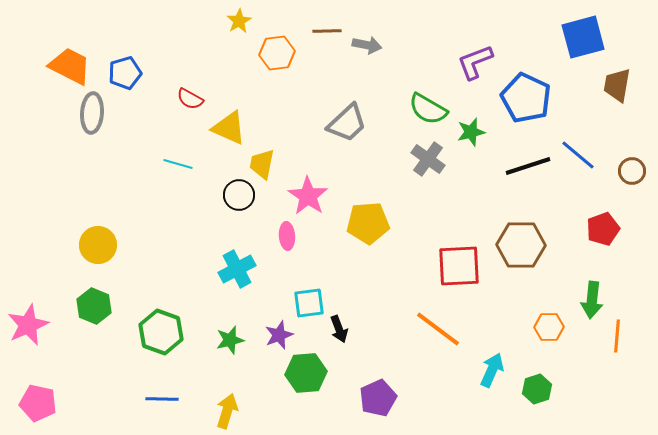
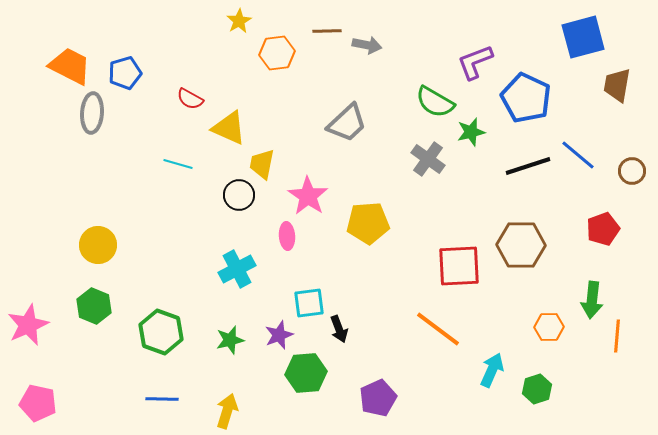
green semicircle at (428, 109): moved 7 px right, 7 px up
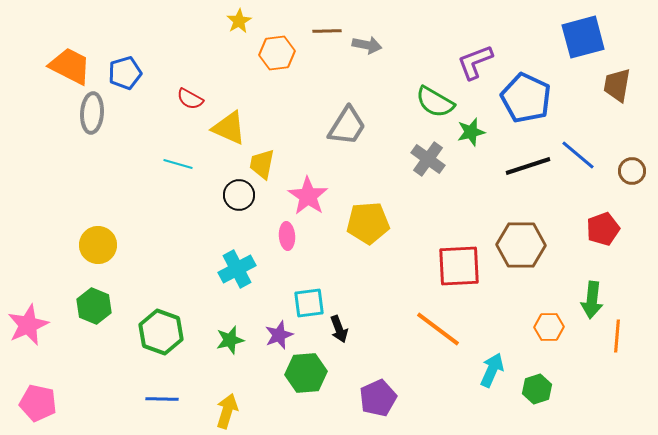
gray trapezoid at (347, 123): moved 3 px down; rotated 15 degrees counterclockwise
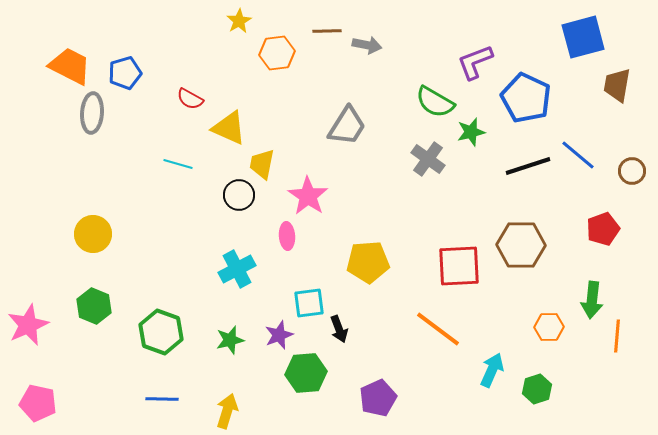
yellow pentagon at (368, 223): moved 39 px down
yellow circle at (98, 245): moved 5 px left, 11 px up
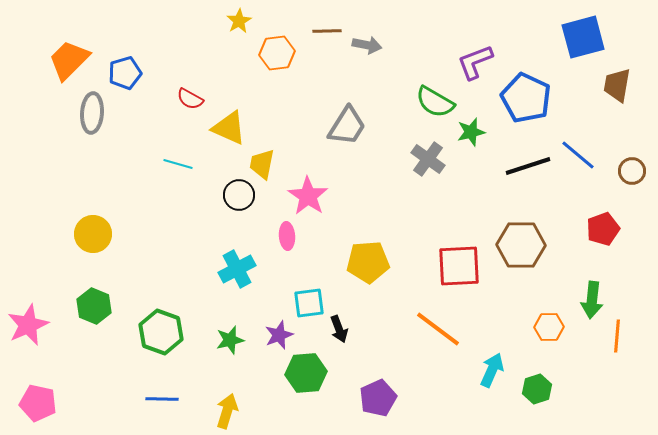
orange trapezoid at (70, 66): moved 1 px left, 6 px up; rotated 72 degrees counterclockwise
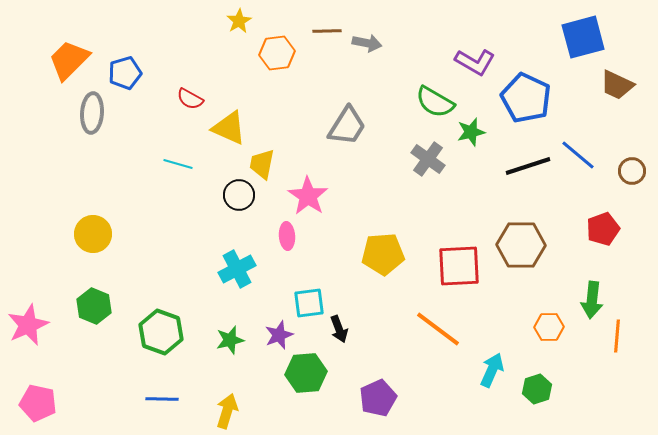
gray arrow at (367, 45): moved 2 px up
purple L-shape at (475, 62): rotated 129 degrees counterclockwise
brown trapezoid at (617, 85): rotated 75 degrees counterclockwise
yellow pentagon at (368, 262): moved 15 px right, 8 px up
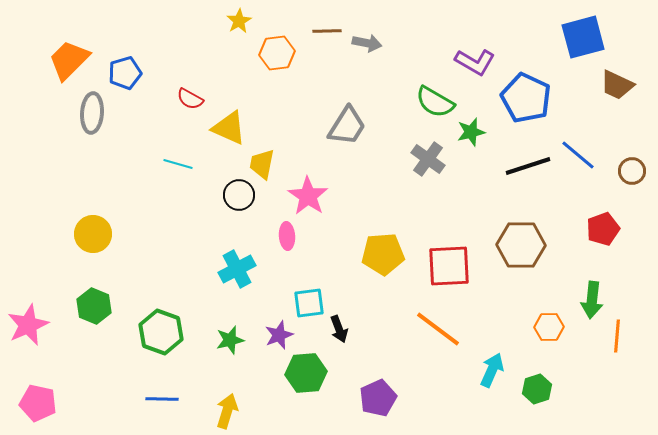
red square at (459, 266): moved 10 px left
